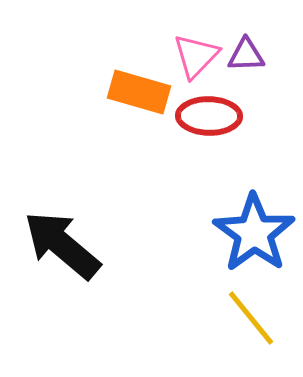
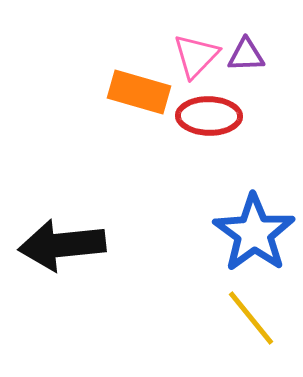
black arrow: rotated 46 degrees counterclockwise
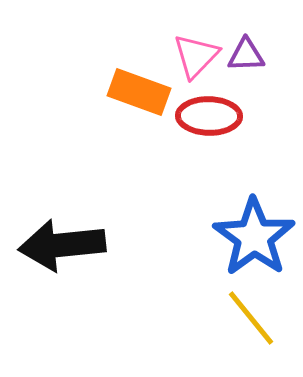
orange rectangle: rotated 4 degrees clockwise
blue star: moved 4 px down
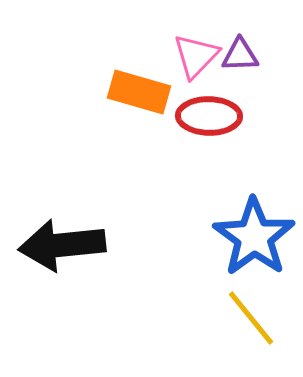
purple triangle: moved 6 px left
orange rectangle: rotated 4 degrees counterclockwise
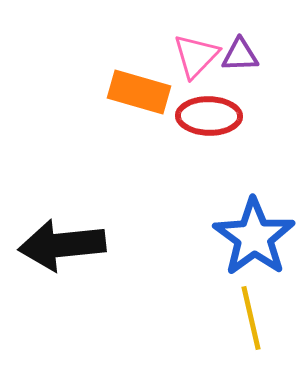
yellow line: rotated 26 degrees clockwise
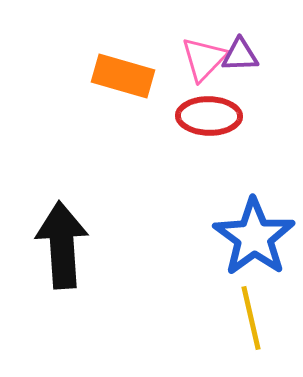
pink triangle: moved 8 px right, 3 px down
orange rectangle: moved 16 px left, 16 px up
black arrow: rotated 92 degrees clockwise
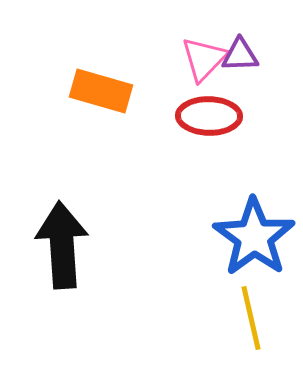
orange rectangle: moved 22 px left, 15 px down
